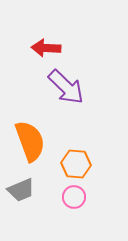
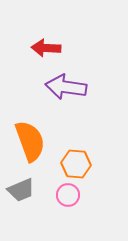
purple arrow: rotated 144 degrees clockwise
pink circle: moved 6 px left, 2 px up
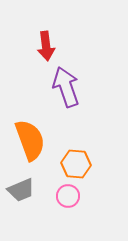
red arrow: moved 2 px up; rotated 100 degrees counterclockwise
purple arrow: rotated 63 degrees clockwise
orange semicircle: moved 1 px up
pink circle: moved 1 px down
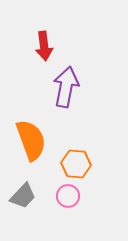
red arrow: moved 2 px left
purple arrow: rotated 30 degrees clockwise
orange semicircle: moved 1 px right
gray trapezoid: moved 2 px right, 6 px down; rotated 24 degrees counterclockwise
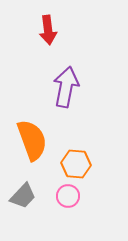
red arrow: moved 4 px right, 16 px up
orange semicircle: moved 1 px right
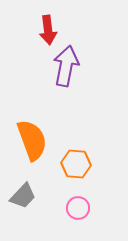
purple arrow: moved 21 px up
pink circle: moved 10 px right, 12 px down
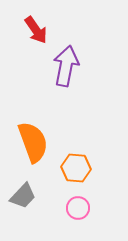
red arrow: moved 12 px left; rotated 28 degrees counterclockwise
orange semicircle: moved 1 px right, 2 px down
orange hexagon: moved 4 px down
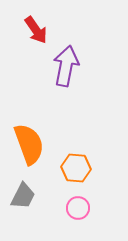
orange semicircle: moved 4 px left, 2 px down
gray trapezoid: rotated 16 degrees counterclockwise
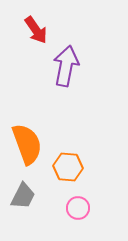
orange semicircle: moved 2 px left
orange hexagon: moved 8 px left, 1 px up
